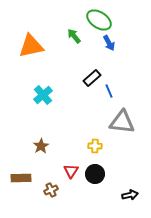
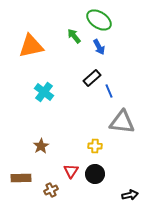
blue arrow: moved 10 px left, 4 px down
cyan cross: moved 1 px right, 3 px up; rotated 12 degrees counterclockwise
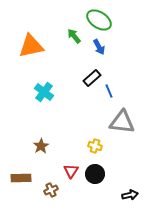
yellow cross: rotated 16 degrees clockwise
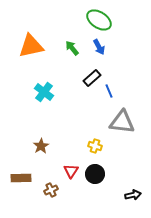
green arrow: moved 2 px left, 12 px down
black arrow: moved 3 px right
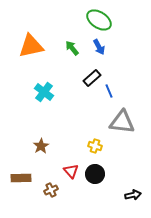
red triangle: rotated 14 degrees counterclockwise
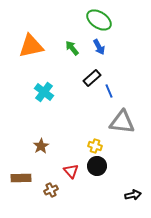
black circle: moved 2 px right, 8 px up
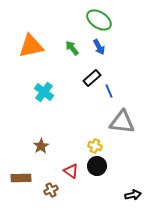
red triangle: rotated 14 degrees counterclockwise
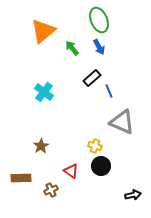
green ellipse: rotated 35 degrees clockwise
orange triangle: moved 12 px right, 15 px up; rotated 28 degrees counterclockwise
gray triangle: rotated 16 degrees clockwise
black circle: moved 4 px right
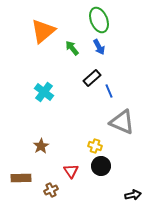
red triangle: rotated 21 degrees clockwise
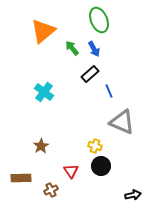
blue arrow: moved 5 px left, 2 px down
black rectangle: moved 2 px left, 4 px up
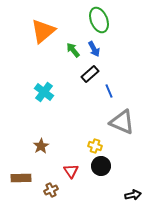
green arrow: moved 1 px right, 2 px down
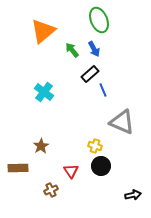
green arrow: moved 1 px left
blue line: moved 6 px left, 1 px up
brown rectangle: moved 3 px left, 10 px up
